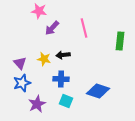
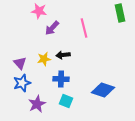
green rectangle: moved 28 px up; rotated 18 degrees counterclockwise
yellow star: rotated 24 degrees counterclockwise
blue diamond: moved 5 px right, 1 px up
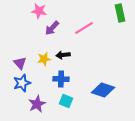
pink line: rotated 72 degrees clockwise
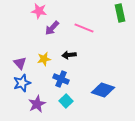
pink line: rotated 54 degrees clockwise
black arrow: moved 6 px right
blue cross: rotated 21 degrees clockwise
cyan square: rotated 24 degrees clockwise
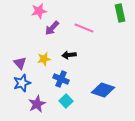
pink star: rotated 21 degrees counterclockwise
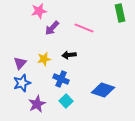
purple triangle: rotated 24 degrees clockwise
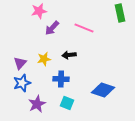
blue cross: rotated 21 degrees counterclockwise
cyan square: moved 1 px right, 2 px down; rotated 24 degrees counterclockwise
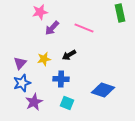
pink star: moved 1 px right, 1 px down
black arrow: rotated 24 degrees counterclockwise
purple star: moved 3 px left, 2 px up
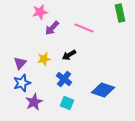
blue cross: moved 3 px right; rotated 35 degrees clockwise
